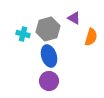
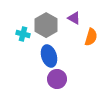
gray hexagon: moved 2 px left, 4 px up; rotated 15 degrees counterclockwise
purple circle: moved 8 px right, 2 px up
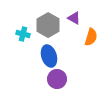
gray hexagon: moved 2 px right
